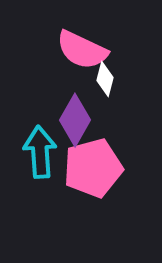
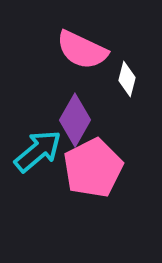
white diamond: moved 22 px right
cyan arrow: moved 2 px left, 1 px up; rotated 54 degrees clockwise
pink pentagon: rotated 12 degrees counterclockwise
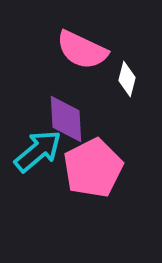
purple diamond: moved 9 px left, 1 px up; rotated 33 degrees counterclockwise
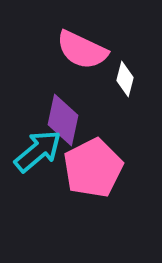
white diamond: moved 2 px left
purple diamond: moved 3 px left, 1 px down; rotated 15 degrees clockwise
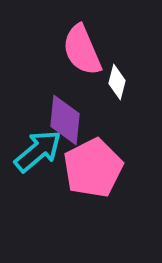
pink semicircle: rotated 42 degrees clockwise
white diamond: moved 8 px left, 3 px down
purple diamond: moved 2 px right; rotated 6 degrees counterclockwise
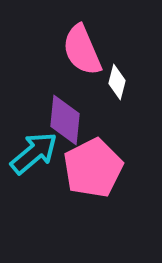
cyan arrow: moved 4 px left, 2 px down
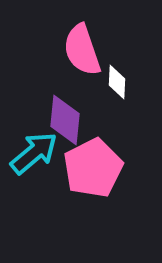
pink semicircle: rotated 4 degrees clockwise
white diamond: rotated 12 degrees counterclockwise
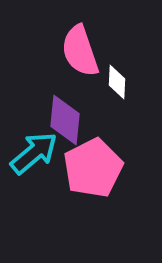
pink semicircle: moved 2 px left, 1 px down
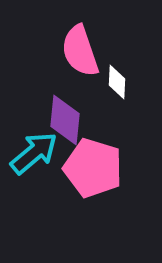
pink pentagon: rotated 28 degrees counterclockwise
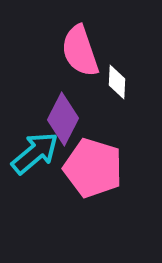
purple diamond: moved 2 px left, 1 px up; rotated 21 degrees clockwise
cyan arrow: moved 1 px right
